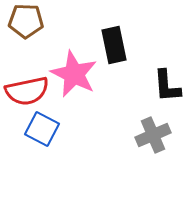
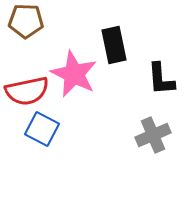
black L-shape: moved 6 px left, 7 px up
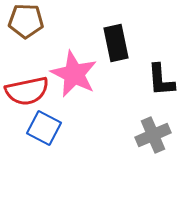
black rectangle: moved 2 px right, 2 px up
black L-shape: moved 1 px down
blue square: moved 2 px right, 1 px up
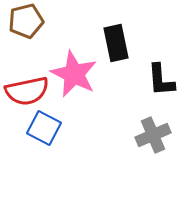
brown pentagon: rotated 16 degrees counterclockwise
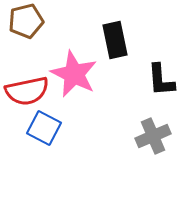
black rectangle: moved 1 px left, 3 px up
gray cross: moved 1 px down
